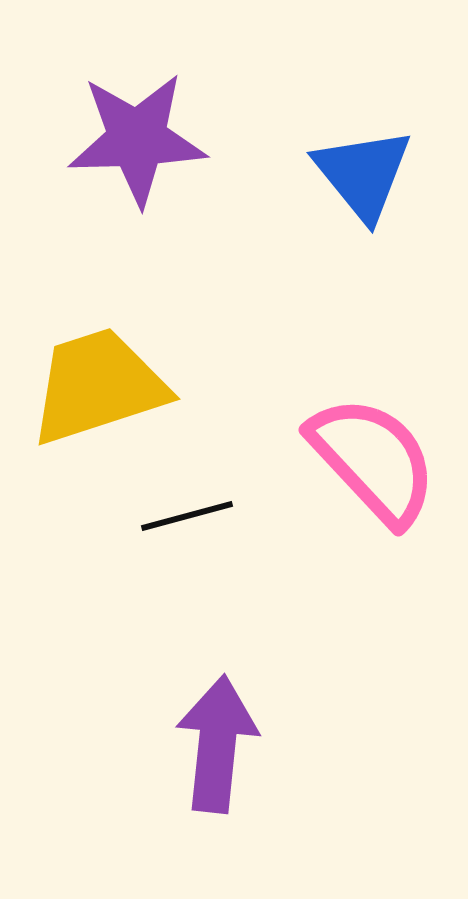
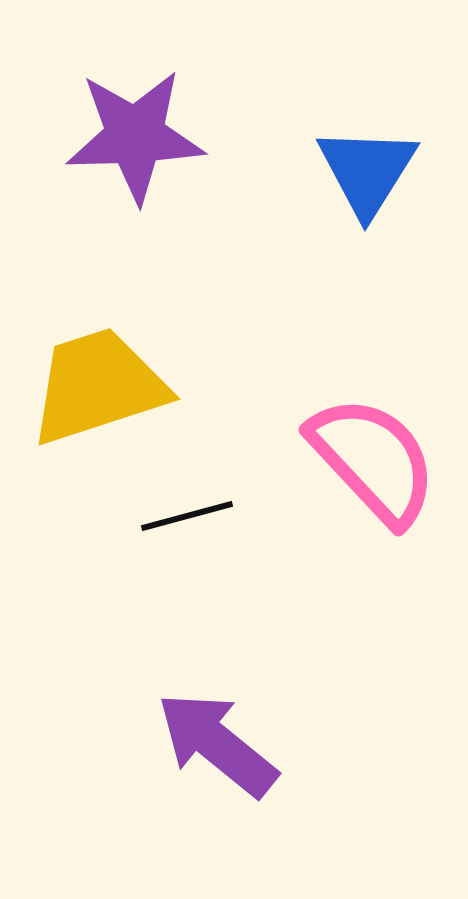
purple star: moved 2 px left, 3 px up
blue triangle: moved 4 px right, 3 px up; rotated 11 degrees clockwise
purple arrow: rotated 57 degrees counterclockwise
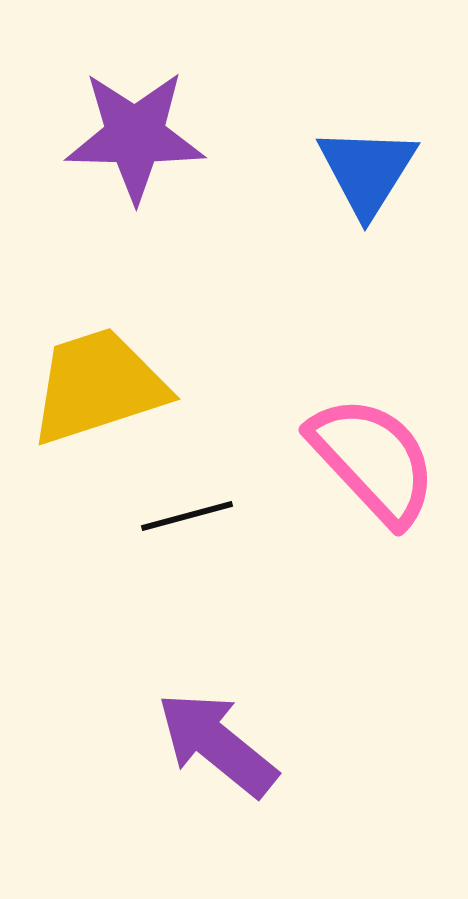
purple star: rotated 3 degrees clockwise
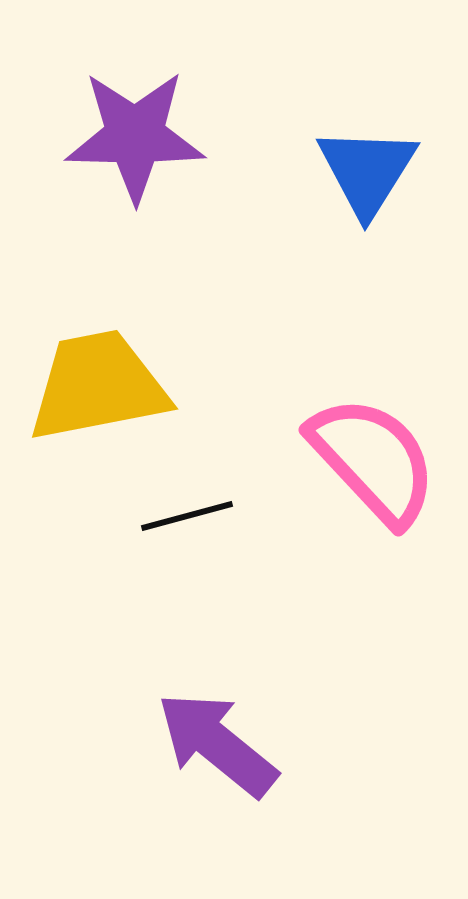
yellow trapezoid: rotated 7 degrees clockwise
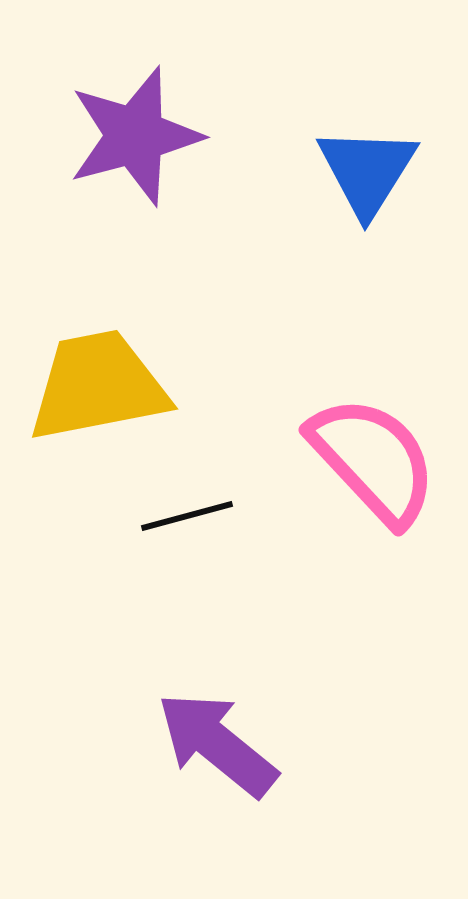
purple star: rotated 16 degrees counterclockwise
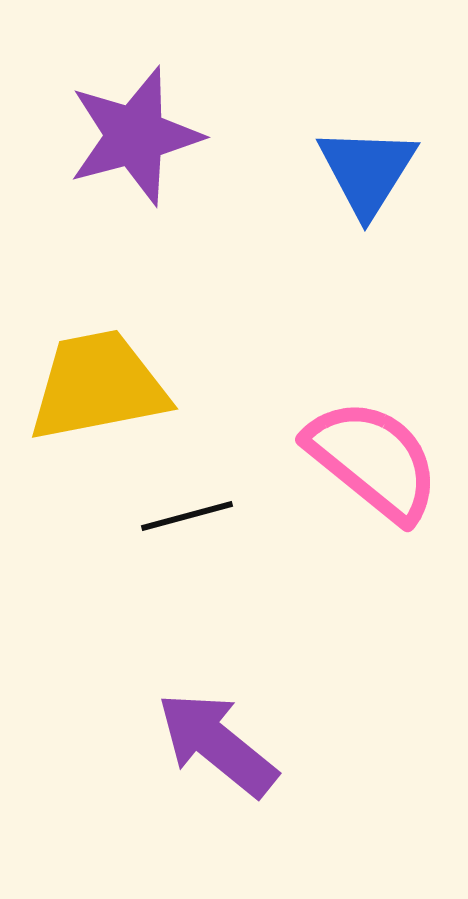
pink semicircle: rotated 8 degrees counterclockwise
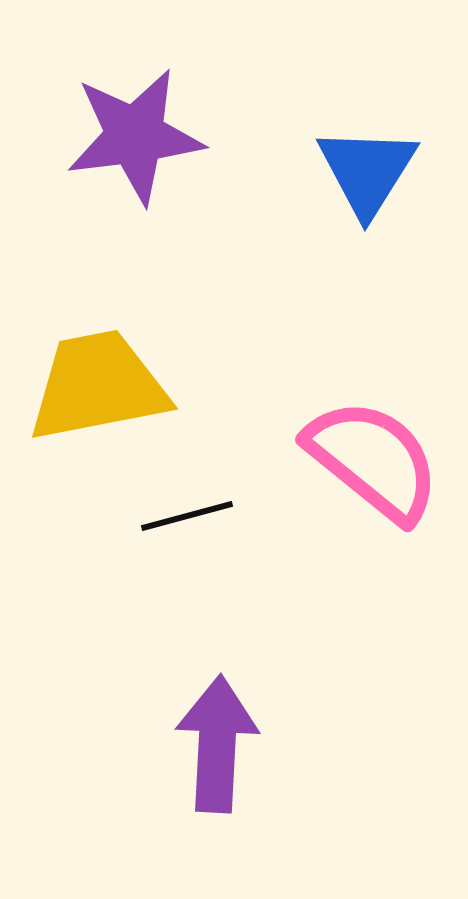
purple star: rotated 8 degrees clockwise
purple arrow: rotated 54 degrees clockwise
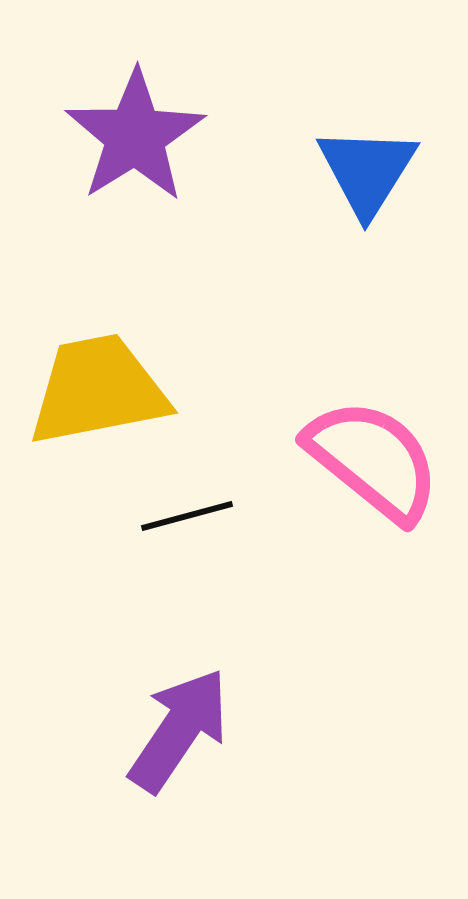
purple star: rotated 25 degrees counterclockwise
yellow trapezoid: moved 4 px down
purple arrow: moved 38 px left, 14 px up; rotated 31 degrees clockwise
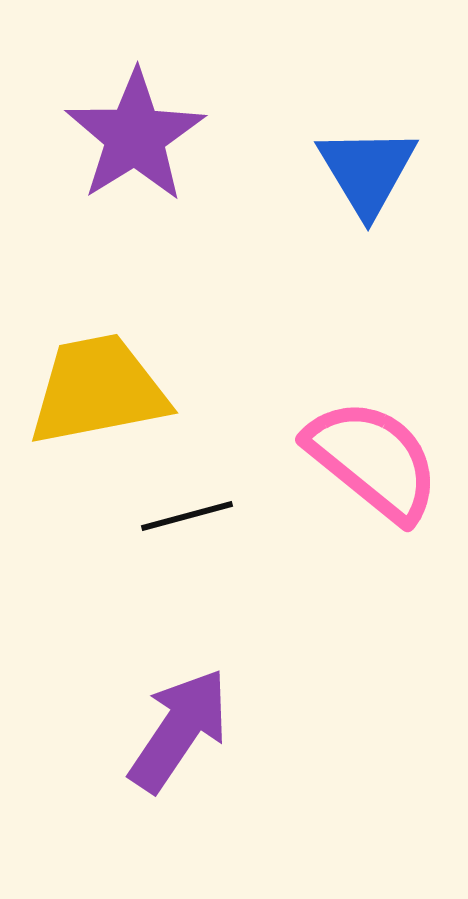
blue triangle: rotated 3 degrees counterclockwise
